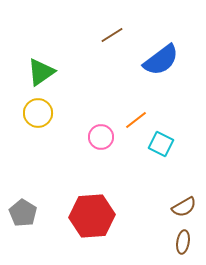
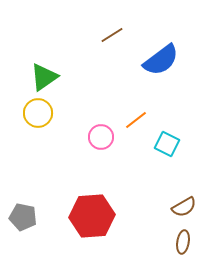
green triangle: moved 3 px right, 5 px down
cyan square: moved 6 px right
gray pentagon: moved 4 px down; rotated 20 degrees counterclockwise
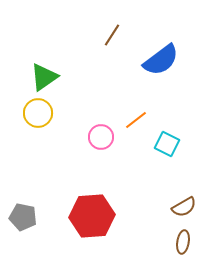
brown line: rotated 25 degrees counterclockwise
